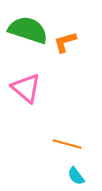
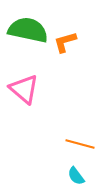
green semicircle: rotated 6 degrees counterclockwise
pink triangle: moved 2 px left, 1 px down
orange line: moved 13 px right
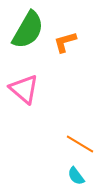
green semicircle: rotated 108 degrees clockwise
orange line: rotated 16 degrees clockwise
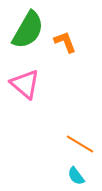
orange L-shape: rotated 85 degrees clockwise
pink triangle: moved 1 px right, 5 px up
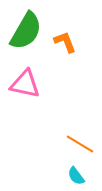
green semicircle: moved 2 px left, 1 px down
pink triangle: rotated 28 degrees counterclockwise
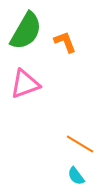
pink triangle: rotated 32 degrees counterclockwise
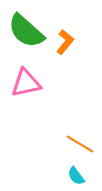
green semicircle: rotated 102 degrees clockwise
orange L-shape: rotated 60 degrees clockwise
pink triangle: moved 1 px right, 1 px up; rotated 8 degrees clockwise
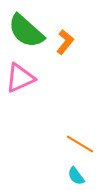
pink triangle: moved 6 px left, 5 px up; rotated 12 degrees counterclockwise
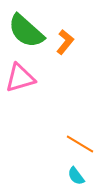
pink triangle: rotated 8 degrees clockwise
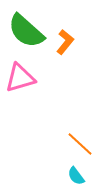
orange line: rotated 12 degrees clockwise
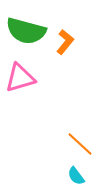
green semicircle: rotated 27 degrees counterclockwise
